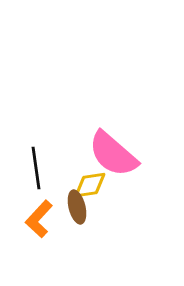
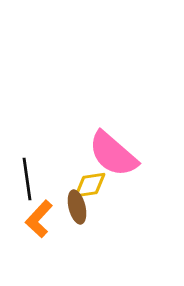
black line: moved 9 px left, 11 px down
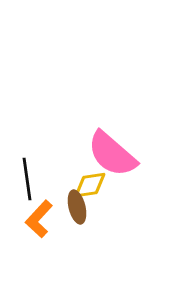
pink semicircle: moved 1 px left
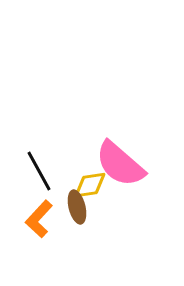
pink semicircle: moved 8 px right, 10 px down
black line: moved 12 px right, 8 px up; rotated 21 degrees counterclockwise
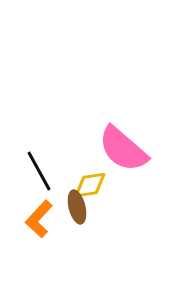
pink semicircle: moved 3 px right, 15 px up
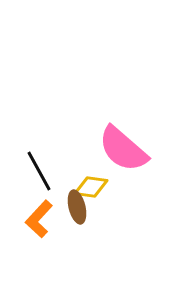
yellow diamond: moved 1 px right, 2 px down; rotated 16 degrees clockwise
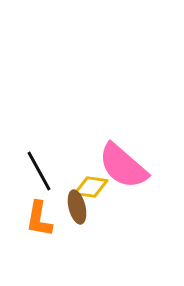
pink semicircle: moved 17 px down
orange L-shape: rotated 33 degrees counterclockwise
